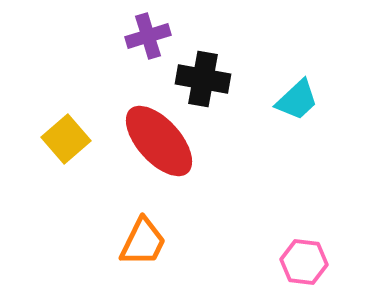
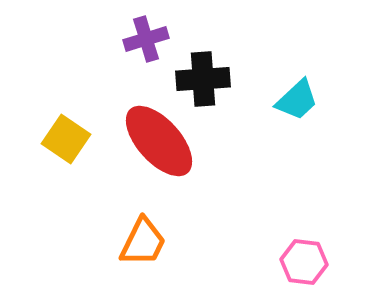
purple cross: moved 2 px left, 3 px down
black cross: rotated 14 degrees counterclockwise
yellow square: rotated 15 degrees counterclockwise
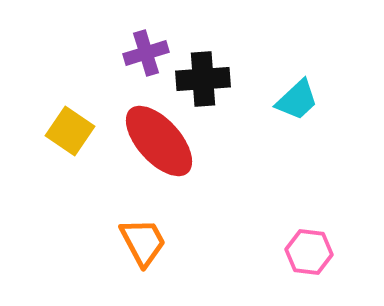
purple cross: moved 14 px down
yellow square: moved 4 px right, 8 px up
orange trapezoid: rotated 54 degrees counterclockwise
pink hexagon: moved 5 px right, 10 px up
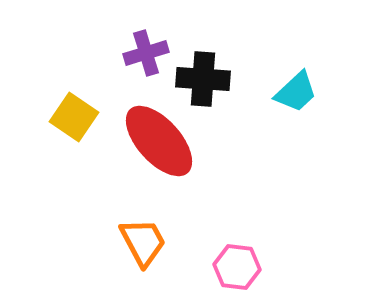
black cross: rotated 8 degrees clockwise
cyan trapezoid: moved 1 px left, 8 px up
yellow square: moved 4 px right, 14 px up
pink hexagon: moved 72 px left, 15 px down
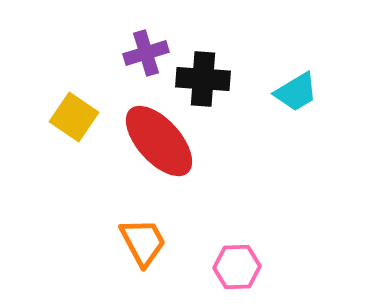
cyan trapezoid: rotated 12 degrees clockwise
pink hexagon: rotated 9 degrees counterclockwise
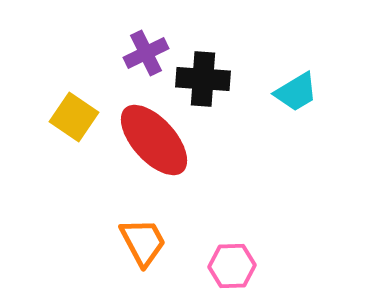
purple cross: rotated 9 degrees counterclockwise
red ellipse: moved 5 px left, 1 px up
pink hexagon: moved 5 px left, 1 px up
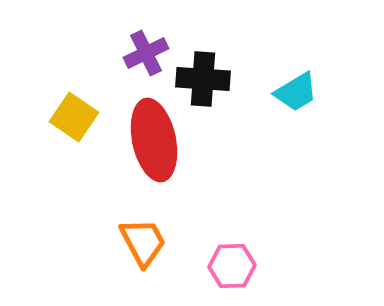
red ellipse: rotated 30 degrees clockwise
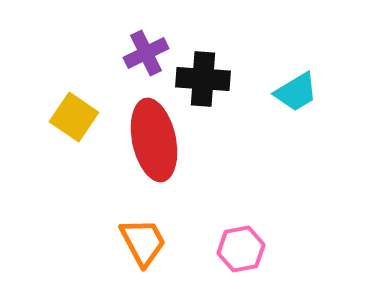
pink hexagon: moved 9 px right, 17 px up; rotated 9 degrees counterclockwise
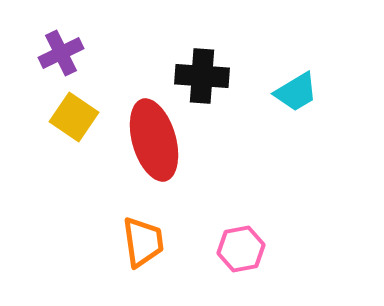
purple cross: moved 85 px left
black cross: moved 1 px left, 3 px up
red ellipse: rotated 4 degrees counterclockwise
orange trapezoid: rotated 20 degrees clockwise
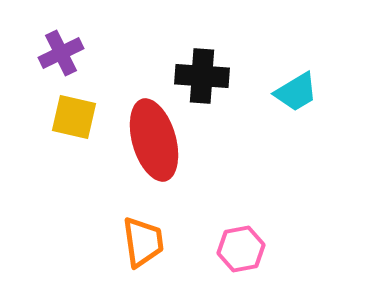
yellow square: rotated 21 degrees counterclockwise
